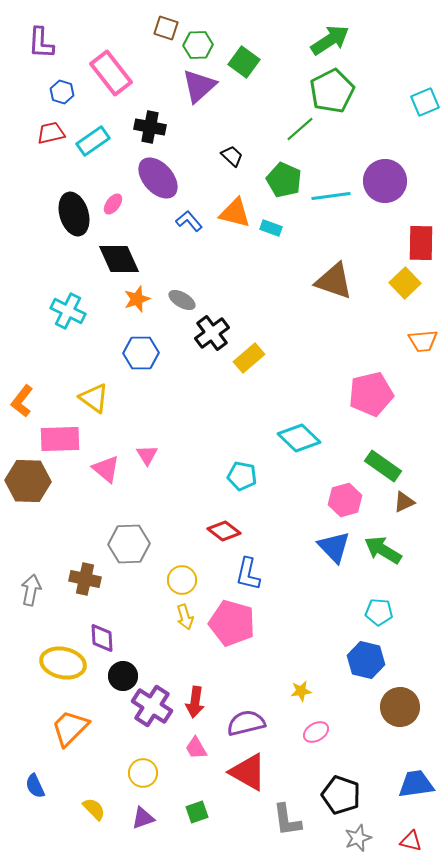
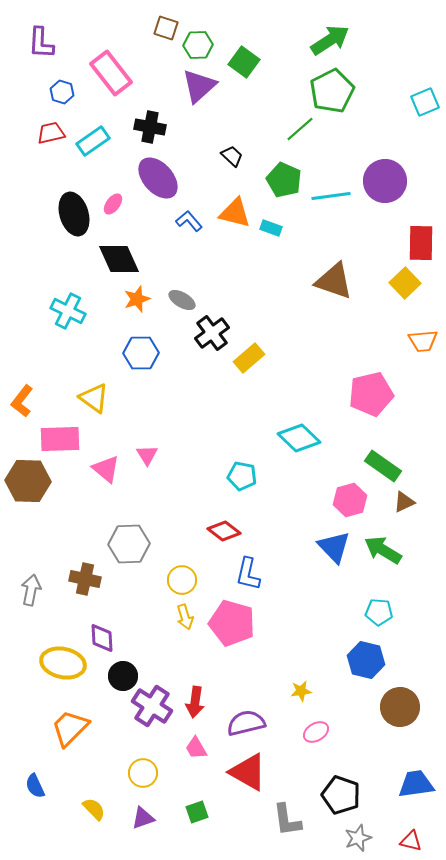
pink hexagon at (345, 500): moved 5 px right
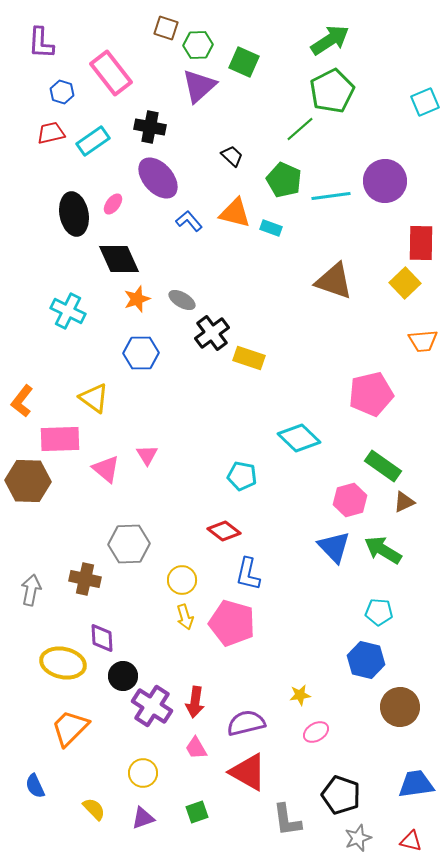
green square at (244, 62): rotated 12 degrees counterclockwise
black ellipse at (74, 214): rotated 6 degrees clockwise
yellow rectangle at (249, 358): rotated 60 degrees clockwise
yellow star at (301, 691): moved 1 px left, 4 px down
